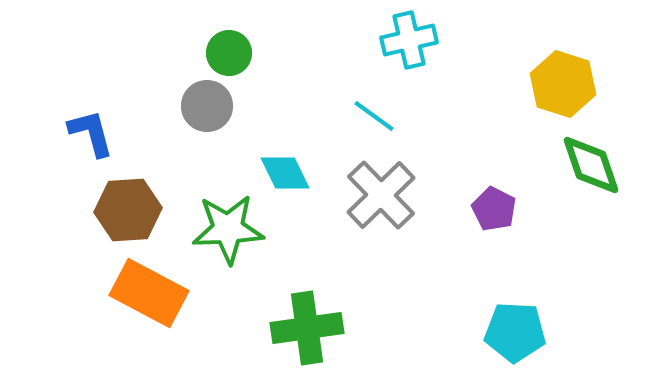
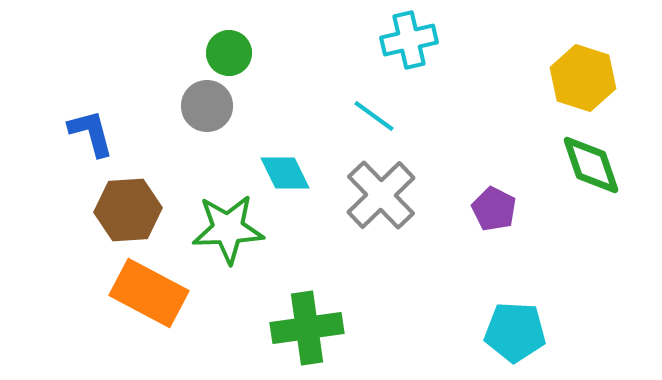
yellow hexagon: moved 20 px right, 6 px up
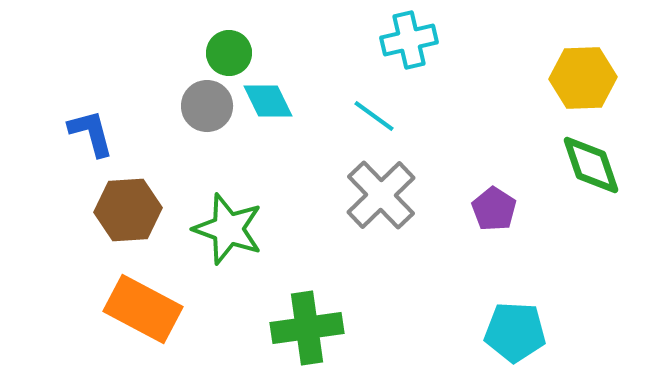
yellow hexagon: rotated 20 degrees counterclockwise
cyan diamond: moved 17 px left, 72 px up
purple pentagon: rotated 6 degrees clockwise
green star: rotated 22 degrees clockwise
orange rectangle: moved 6 px left, 16 px down
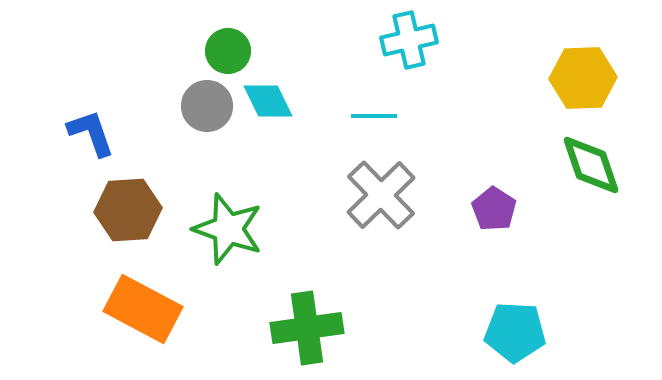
green circle: moved 1 px left, 2 px up
cyan line: rotated 36 degrees counterclockwise
blue L-shape: rotated 4 degrees counterclockwise
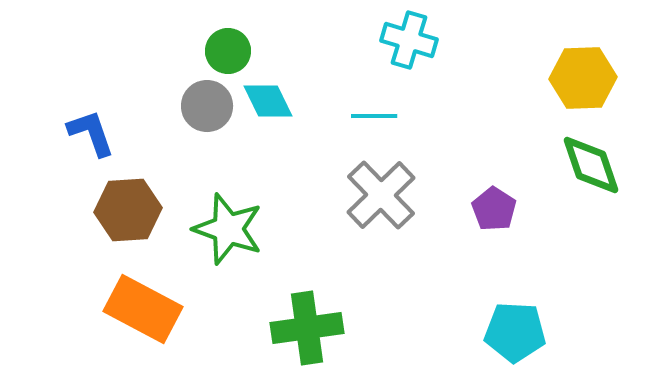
cyan cross: rotated 30 degrees clockwise
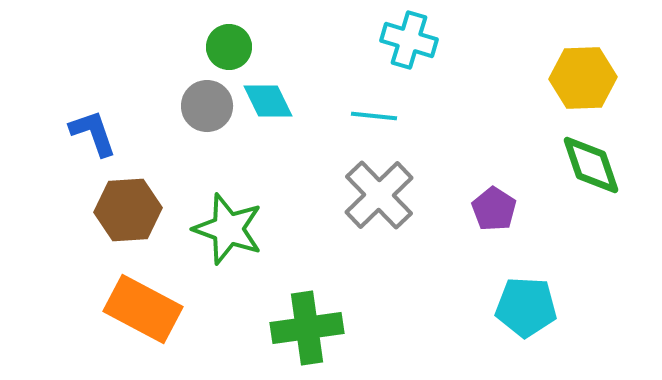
green circle: moved 1 px right, 4 px up
cyan line: rotated 6 degrees clockwise
blue L-shape: moved 2 px right
gray cross: moved 2 px left
cyan pentagon: moved 11 px right, 25 px up
